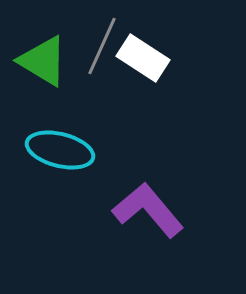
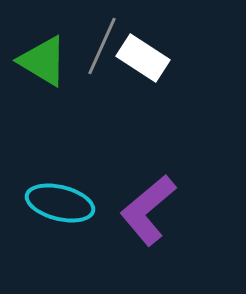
cyan ellipse: moved 53 px down
purple L-shape: rotated 90 degrees counterclockwise
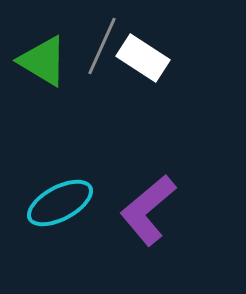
cyan ellipse: rotated 42 degrees counterclockwise
